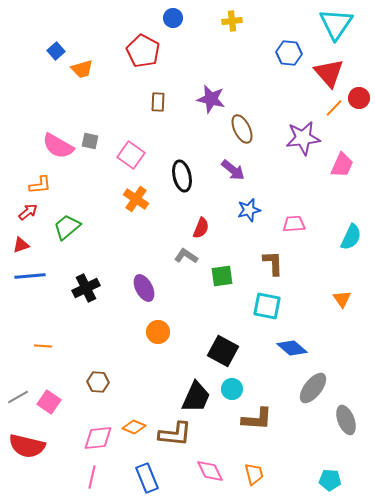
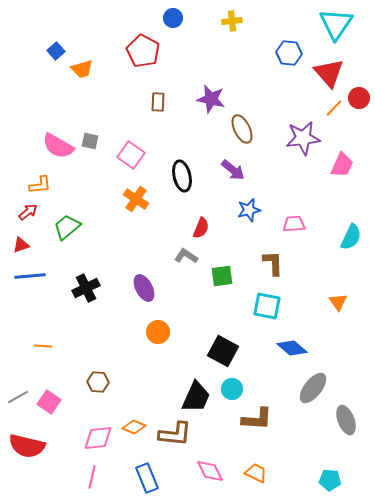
orange triangle at (342, 299): moved 4 px left, 3 px down
orange trapezoid at (254, 474): moved 2 px right, 1 px up; rotated 50 degrees counterclockwise
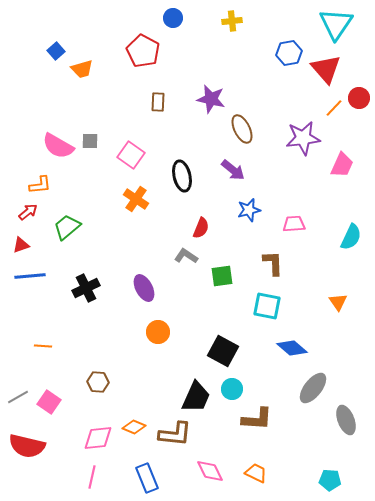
blue hexagon at (289, 53): rotated 15 degrees counterclockwise
red triangle at (329, 73): moved 3 px left, 4 px up
gray square at (90, 141): rotated 12 degrees counterclockwise
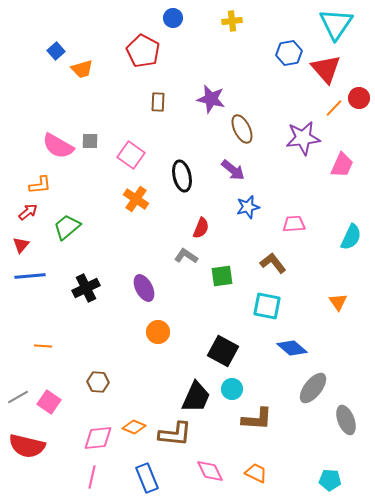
blue star at (249, 210): moved 1 px left, 3 px up
red triangle at (21, 245): rotated 30 degrees counterclockwise
brown L-shape at (273, 263): rotated 36 degrees counterclockwise
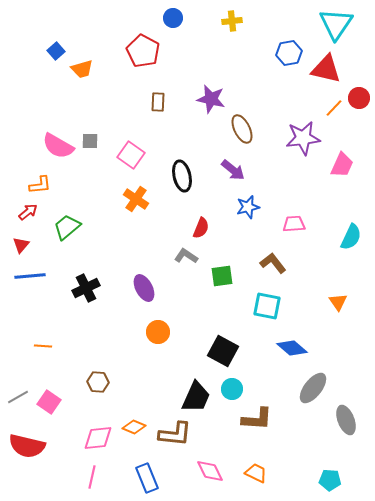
red triangle at (326, 69): rotated 36 degrees counterclockwise
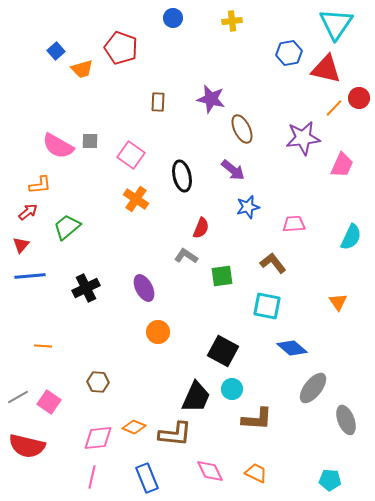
red pentagon at (143, 51): moved 22 px left, 3 px up; rotated 8 degrees counterclockwise
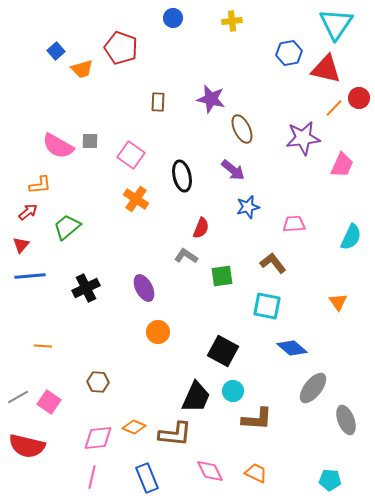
cyan circle at (232, 389): moved 1 px right, 2 px down
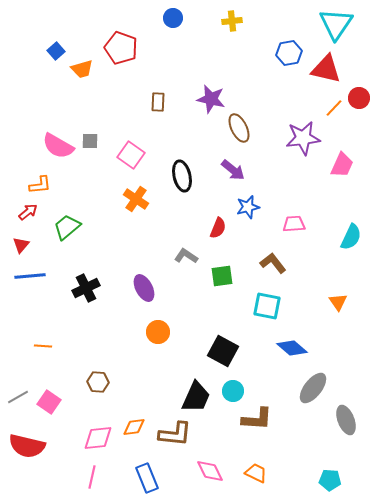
brown ellipse at (242, 129): moved 3 px left, 1 px up
red semicircle at (201, 228): moved 17 px right
orange diamond at (134, 427): rotated 30 degrees counterclockwise
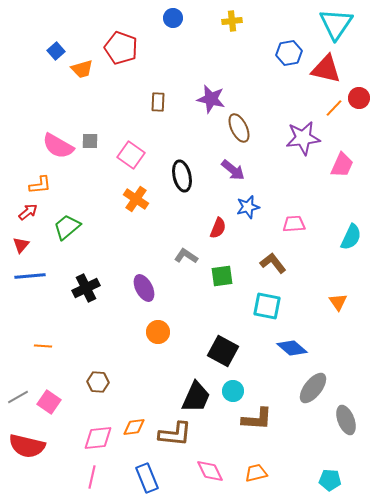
orange trapezoid at (256, 473): rotated 40 degrees counterclockwise
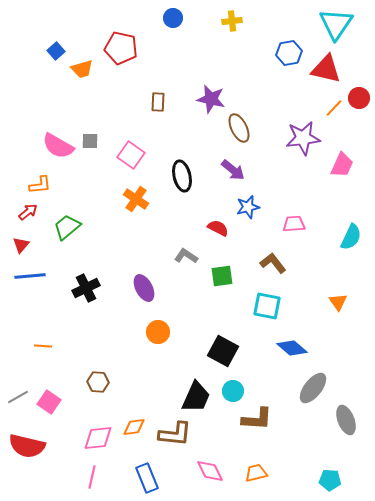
red pentagon at (121, 48): rotated 8 degrees counterclockwise
red semicircle at (218, 228): rotated 85 degrees counterclockwise
